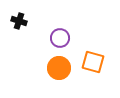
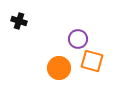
purple circle: moved 18 px right, 1 px down
orange square: moved 1 px left, 1 px up
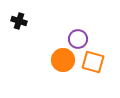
orange square: moved 1 px right, 1 px down
orange circle: moved 4 px right, 8 px up
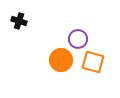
orange circle: moved 2 px left
